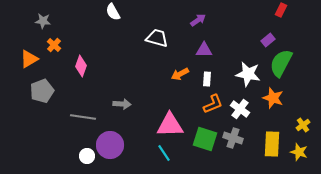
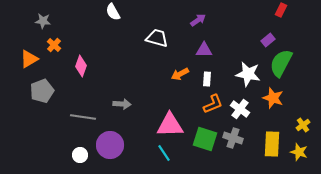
white circle: moved 7 px left, 1 px up
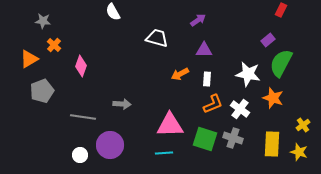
cyan line: rotated 60 degrees counterclockwise
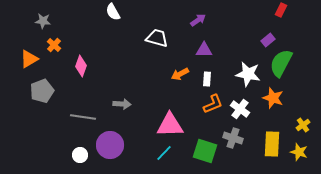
green square: moved 12 px down
cyan line: rotated 42 degrees counterclockwise
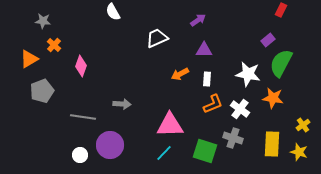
white trapezoid: rotated 40 degrees counterclockwise
orange star: rotated 10 degrees counterclockwise
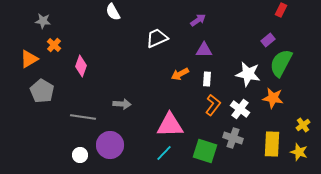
gray pentagon: rotated 20 degrees counterclockwise
orange L-shape: moved 1 px down; rotated 30 degrees counterclockwise
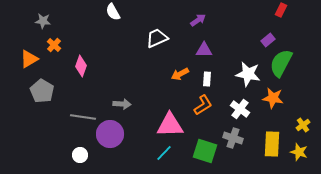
orange L-shape: moved 10 px left; rotated 20 degrees clockwise
purple circle: moved 11 px up
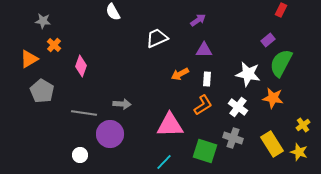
white cross: moved 2 px left, 2 px up
gray line: moved 1 px right, 4 px up
yellow rectangle: rotated 35 degrees counterclockwise
cyan line: moved 9 px down
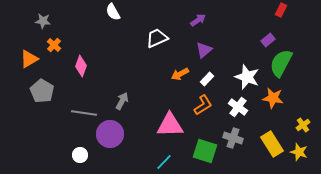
purple triangle: rotated 42 degrees counterclockwise
white star: moved 1 px left, 3 px down; rotated 10 degrees clockwise
white rectangle: rotated 40 degrees clockwise
gray arrow: moved 3 px up; rotated 66 degrees counterclockwise
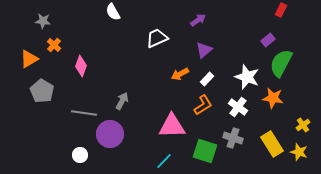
pink triangle: moved 2 px right, 1 px down
cyan line: moved 1 px up
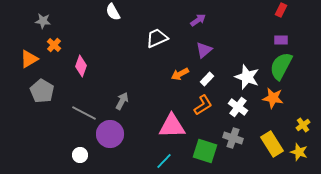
purple rectangle: moved 13 px right; rotated 40 degrees clockwise
green semicircle: moved 3 px down
gray line: rotated 20 degrees clockwise
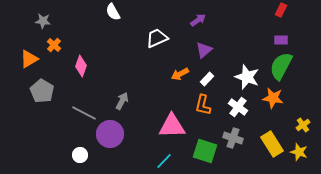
orange L-shape: rotated 135 degrees clockwise
